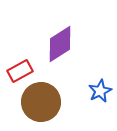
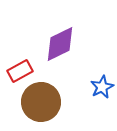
purple diamond: rotated 6 degrees clockwise
blue star: moved 2 px right, 4 px up
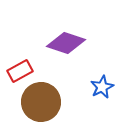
purple diamond: moved 6 px right, 1 px up; rotated 45 degrees clockwise
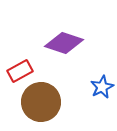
purple diamond: moved 2 px left
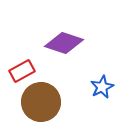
red rectangle: moved 2 px right
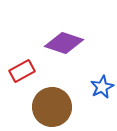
brown circle: moved 11 px right, 5 px down
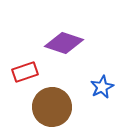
red rectangle: moved 3 px right, 1 px down; rotated 10 degrees clockwise
